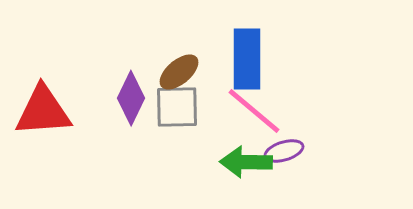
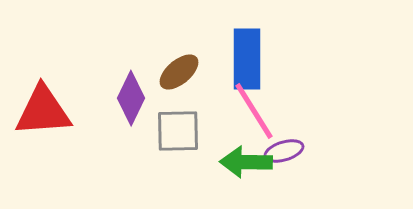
gray square: moved 1 px right, 24 px down
pink line: rotated 18 degrees clockwise
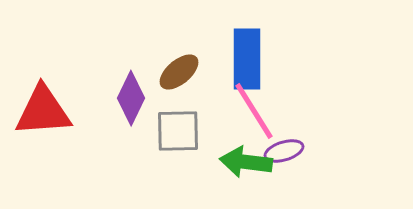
green arrow: rotated 6 degrees clockwise
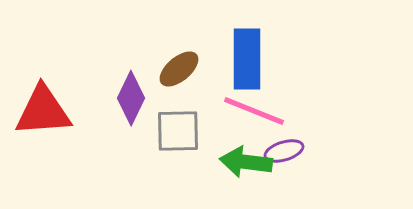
brown ellipse: moved 3 px up
pink line: rotated 36 degrees counterclockwise
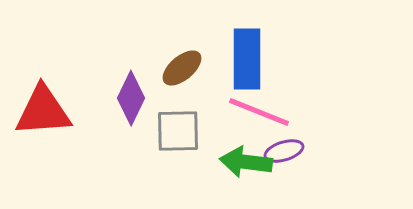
brown ellipse: moved 3 px right, 1 px up
pink line: moved 5 px right, 1 px down
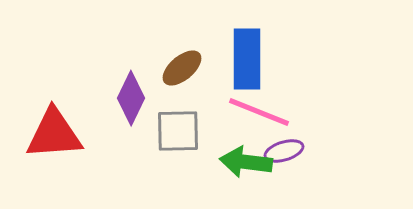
red triangle: moved 11 px right, 23 px down
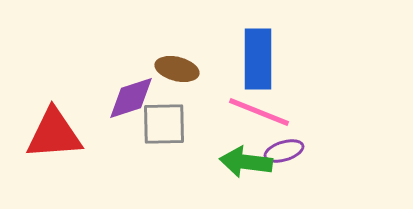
blue rectangle: moved 11 px right
brown ellipse: moved 5 px left, 1 px down; rotated 54 degrees clockwise
purple diamond: rotated 46 degrees clockwise
gray square: moved 14 px left, 7 px up
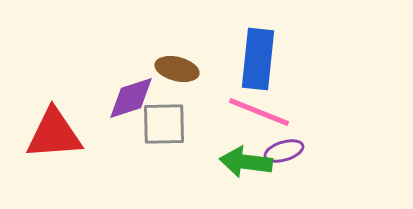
blue rectangle: rotated 6 degrees clockwise
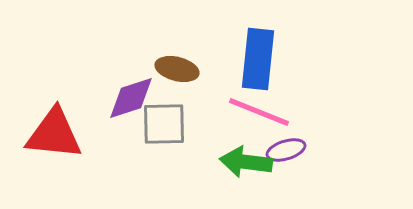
red triangle: rotated 10 degrees clockwise
purple ellipse: moved 2 px right, 1 px up
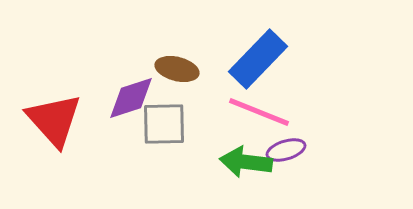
blue rectangle: rotated 38 degrees clockwise
red triangle: moved 14 px up; rotated 42 degrees clockwise
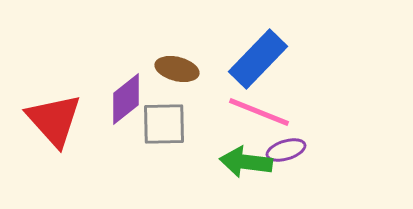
purple diamond: moved 5 px left, 1 px down; rotated 20 degrees counterclockwise
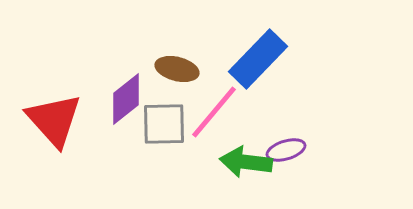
pink line: moved 45 px left; rotated 72 degrees counterclockwise
